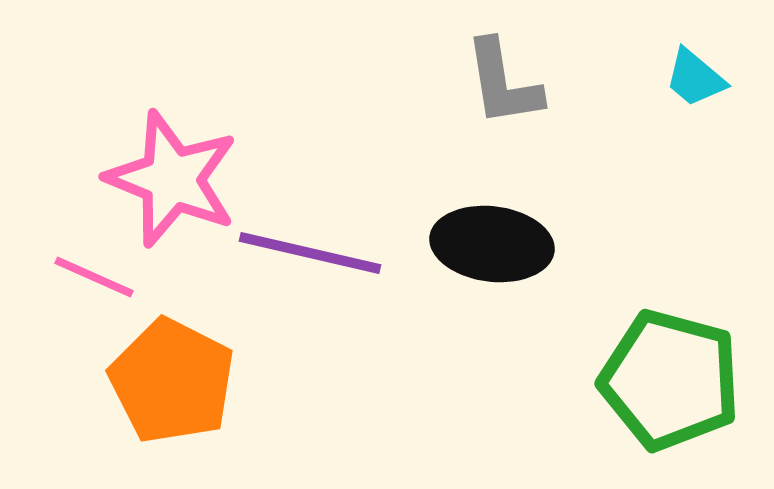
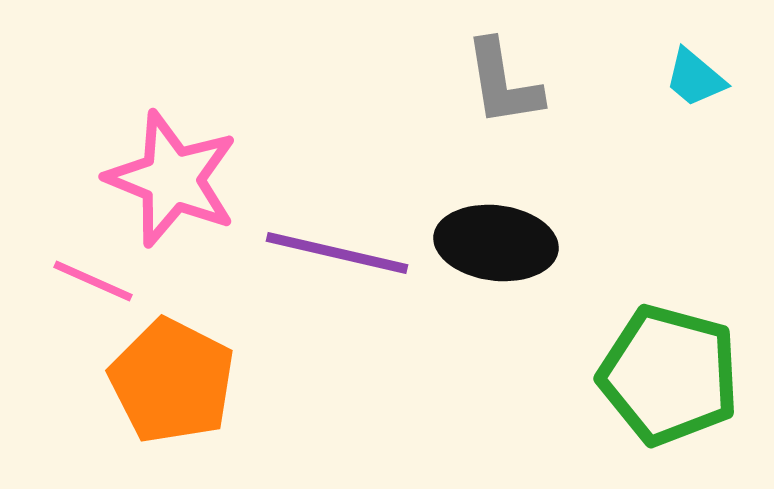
black ellipse: moved 4 px right, 1 px up
purple line: moved 27 px right
pink line: moved 1 px left, 4 px down
green pentagon: moved 1 px left, 5 px up
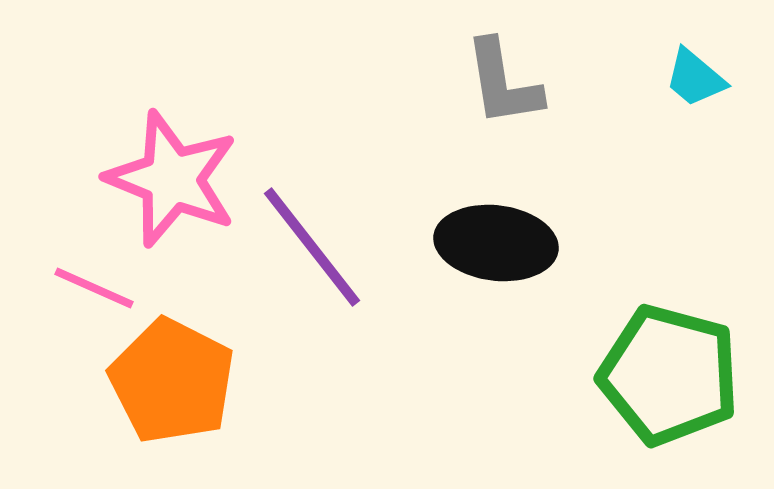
purple line: moved 25 px left, 6 px up; rotated 39 degrees clockwise
pink line: moved 1 px right, 7 px down
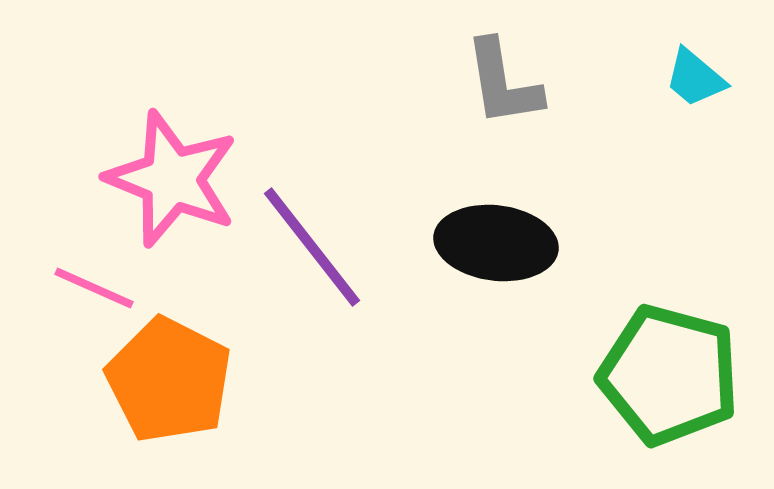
orange pentagon: moved 3 px left, 1 px up
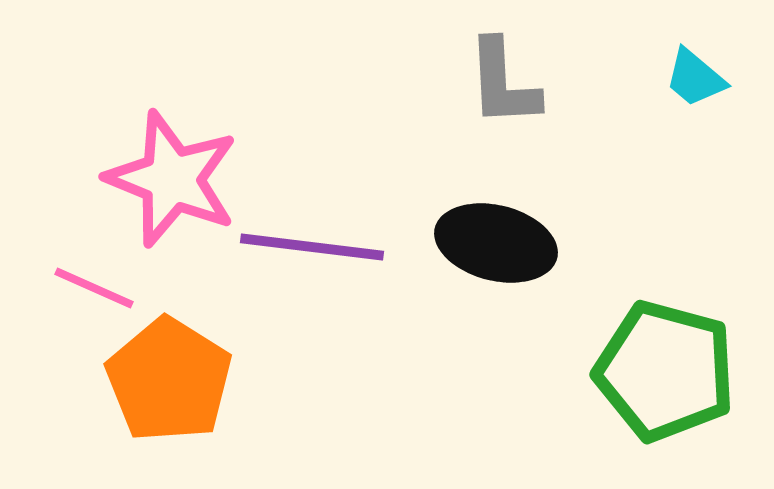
gray L-shape: rotated 6 degrees clockwise
black ellipse: rotated 7 degrees clockwise
purple line: rotated 45 degrees counterclockwise
green pentagon: moved 4 px left, 4 px up
orange pentagon: rotated 5 degrees clockwise
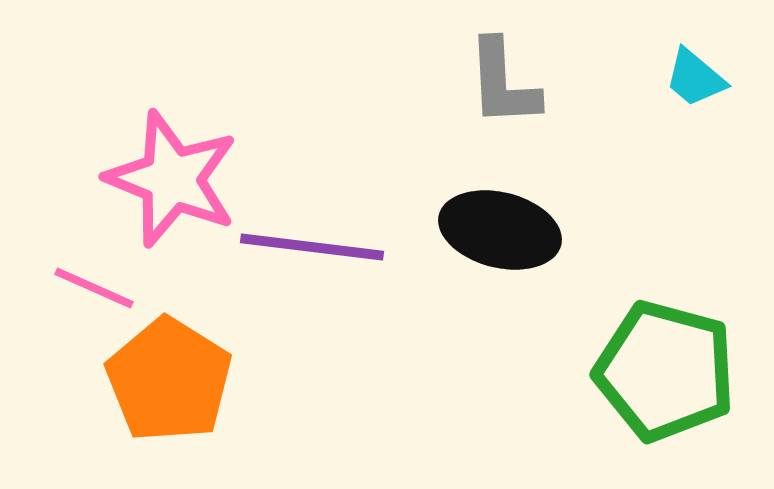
black ellipse: moved 4 px right, 13 px up
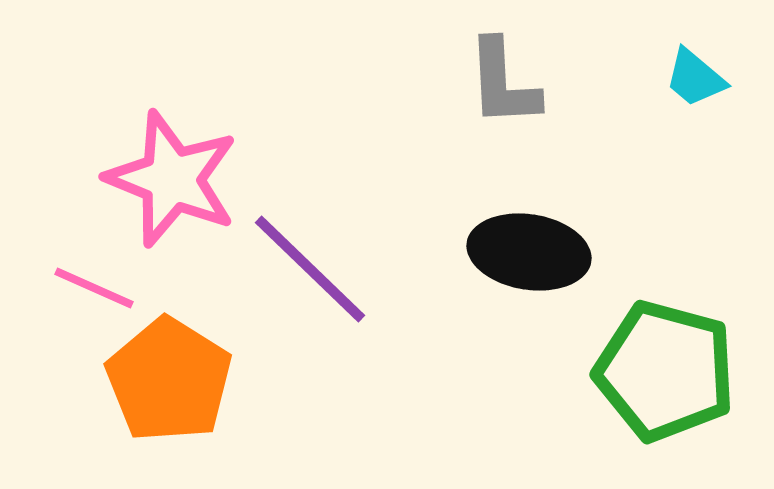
black ellipse: moved 29 px right, 22 px down; rotated 5 degrees counterclockwise
purple line: moved 2 px left, 22 px down; rotated 37 degrees clockwise
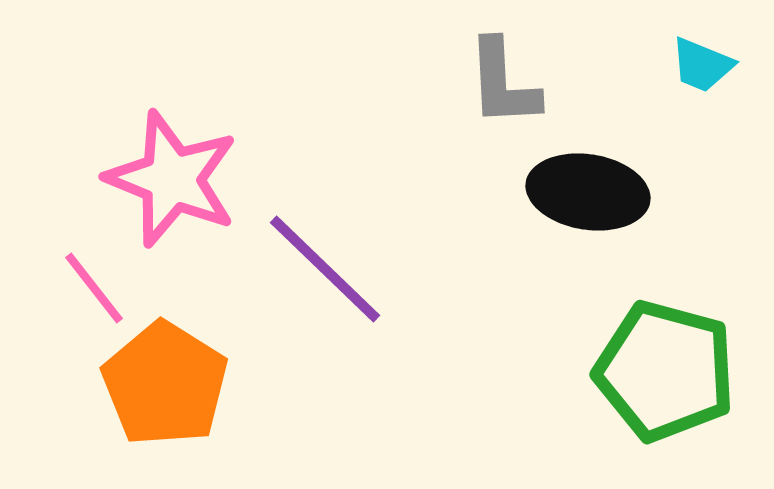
cyan trapezoid: moved 7 px right, 13 px up; rotated 18 degrees counterclockwise
black ellipse: moved 59 px right, 60 px up
purple line: moved 15 px right
pink line: rotated 28 degrees clockwise
orange pentagon: moved 4 px left, 4 px down
